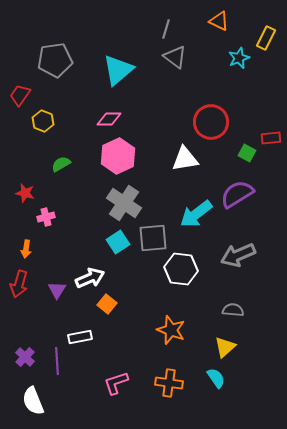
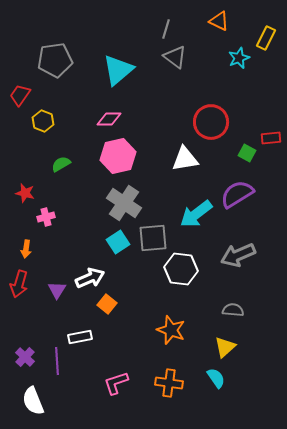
pink hexagon: rotated 12 degrees clockwise
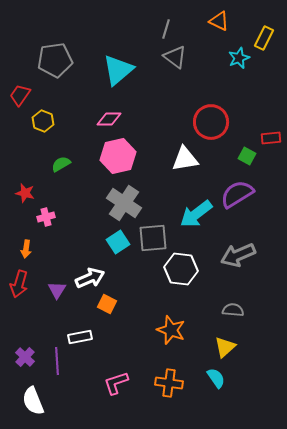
yellow rectangle: moved 2 px left
green square: moved 3 px down
orange square: rotated 12 degrees counterclockwise
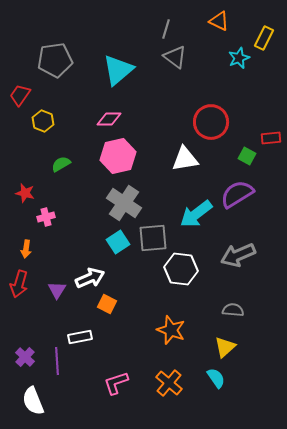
orange cross: rotated 32 degrees clockwise
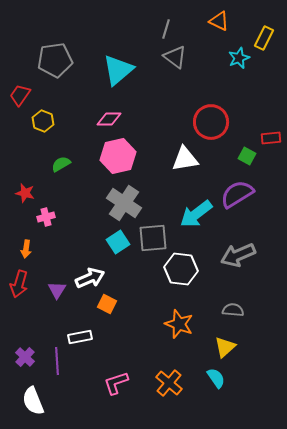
orange star: moved 8 px right, 6 px up
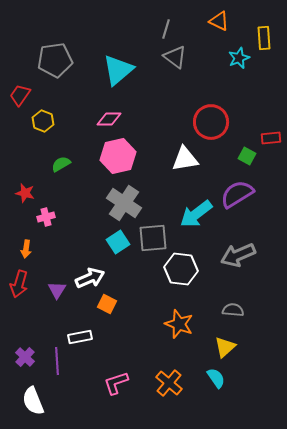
yellow rectangle: rotated 30 degrees counterclockwise
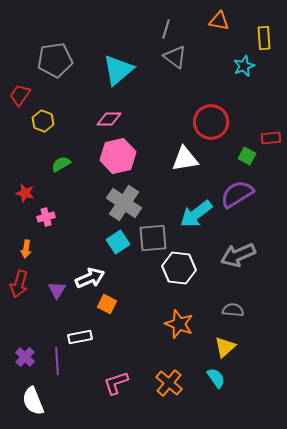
orange triangle: rotated 15 degrees counterclockwise
cyan star: moved 5 px right, 8 px down
white hexagon: moved 2 px left, 1 px up
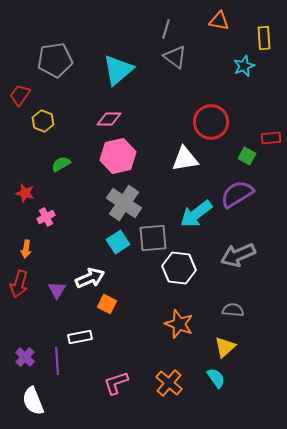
pink cross: rotated 12 degrees counterclockwise
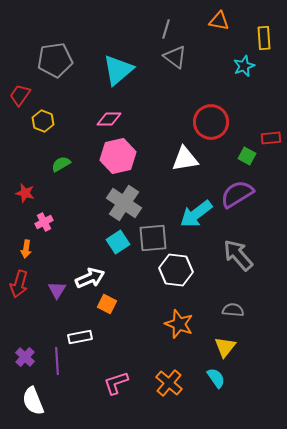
pink cross: moved 2 px left, 5 px down
gray arrow: rotated 72 degrees clockwise
white hexagon: moved 3 px left, 2 px down
yellow triangle: rotated 10 degrees counterclockwise
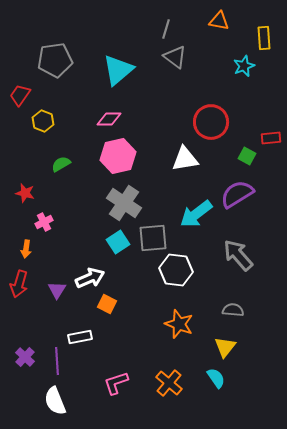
white semicircle: moved 22 px right
